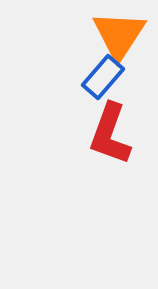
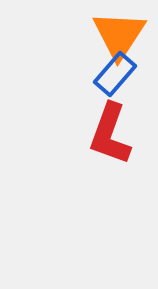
blue rectangle: moved 12 px right, 3 px up
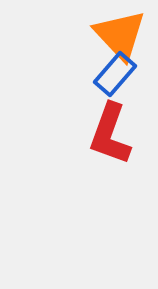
orange triangle: moved 1 px right; rotated 16 degrees counterclockwise
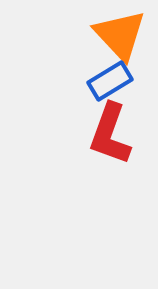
blue rectangle: moved 5 px left, 7 px down; rotated 18 degrees clockwise
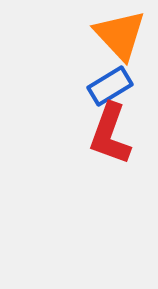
blue rectangle: moved 5 px down
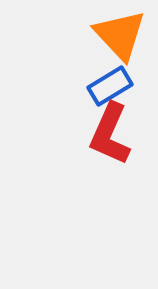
red L-shape: rotated 4 degrees clockwise
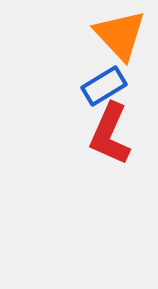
blue rectangle: moved 6 px left
